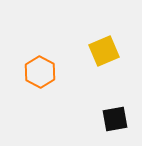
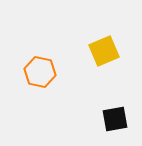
orange hexagon: rotated 16 degrees counterclockwise
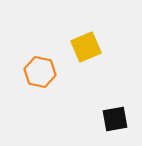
yellow square: moved 18 px left, 4 px up
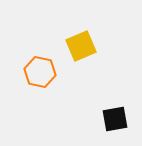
yellow square: moved 5 px left, 1 px up
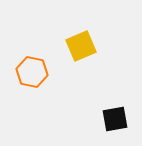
orange hexagon: moved 8 px left
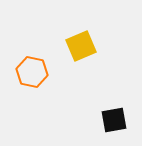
black square: moved 1 px left, 1 px down
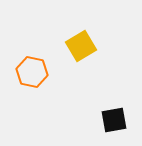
yellow square: rotated 8 degrees counterclockwise
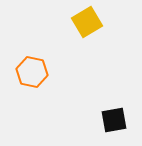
yellow square: moved 6 px right, 24 px up
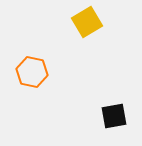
black square: moved 4 px up
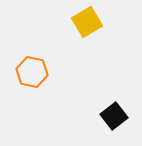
black square: rotated 28 degrees counterclockwise
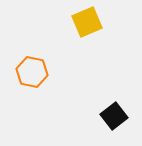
yellow square: rotated 8 degrees clockwise
